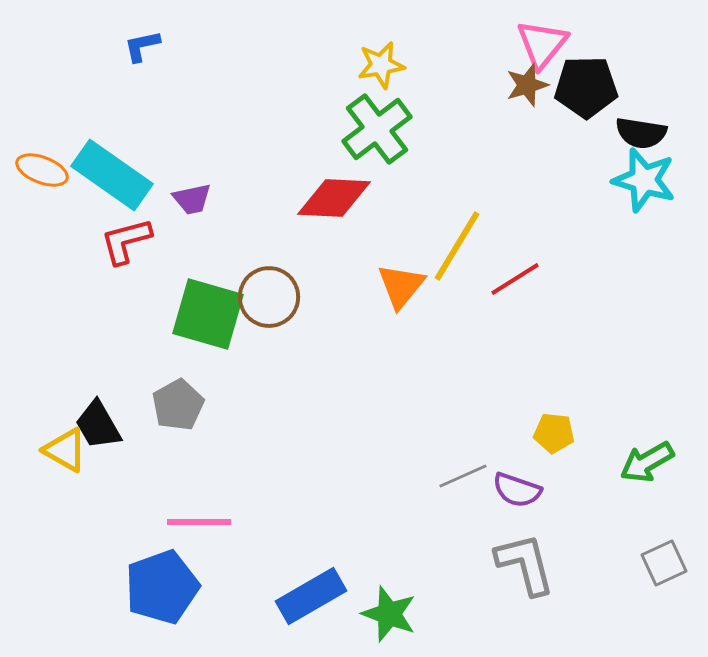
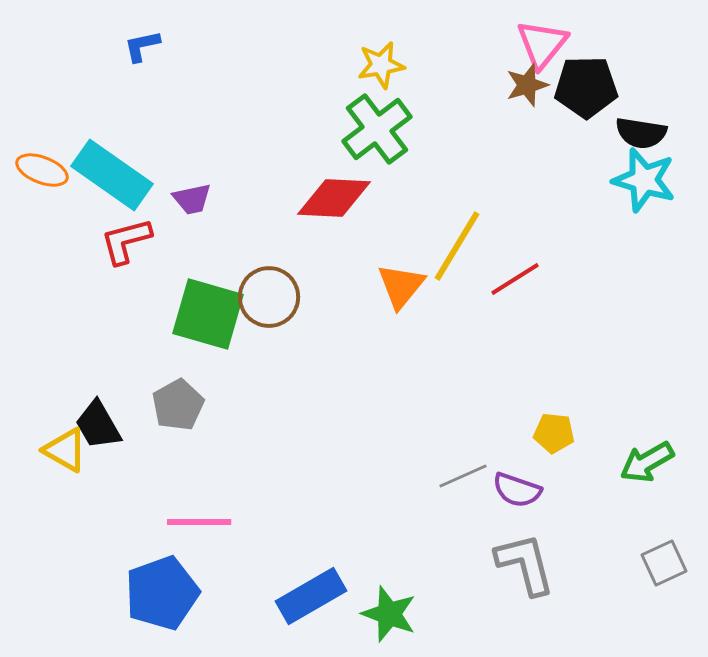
blue pentagon: moved 6 px down
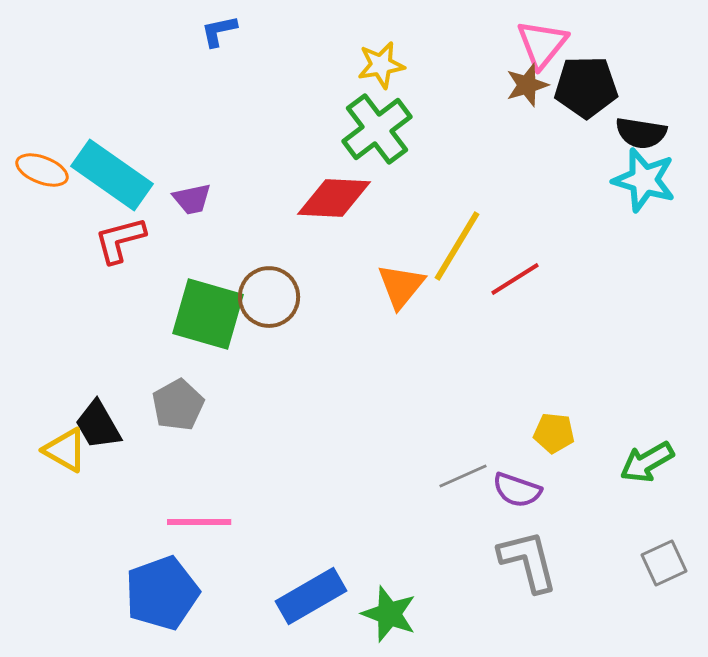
blue L-shape: moved 77 px right, 15 px up
red L-shape: moved 6 px left, 1 px up
gray L-shape: moved 3 px right, 3 px up
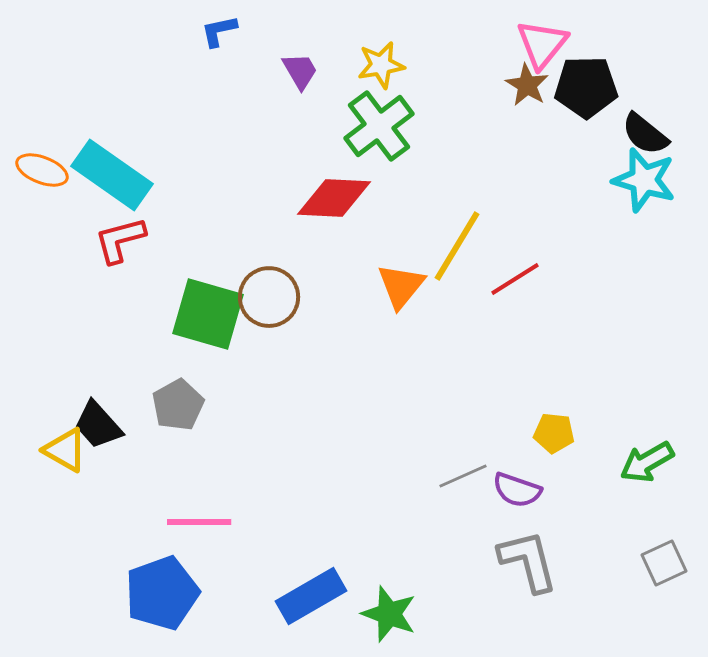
brown star: rotated 24 degrees counterclockwise
green cross: moved 2 px right, 3 px up
black semicircle: moved 4 px right, 1 px down; rotated 30 degrees clockwise
purple trapezoid: moved 108 px right, 128 px up; rotated 108 degrees counterclockwise
black trapezoid: rotated 12 degrees counterclockwise
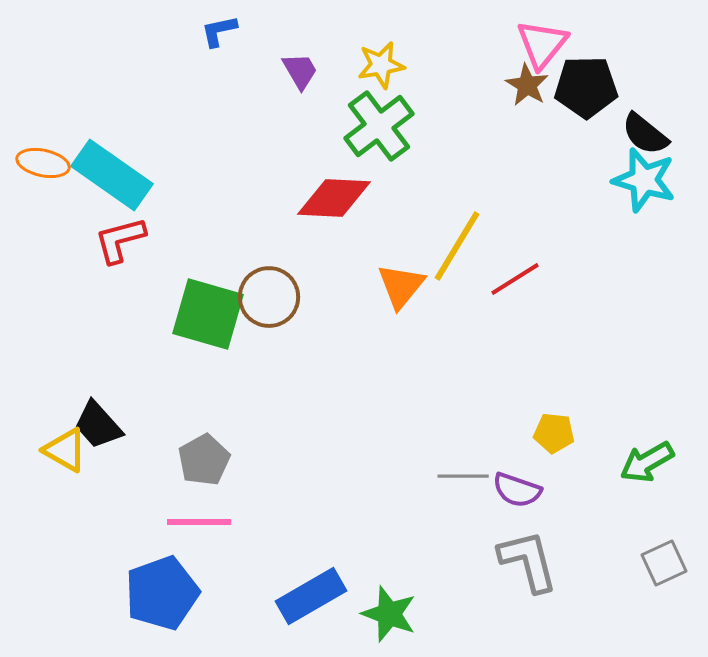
orange ellipse: moved 1 px right, 7 px up; rotated 9 degrees counterclockwise
gray pentagon: moved 26 px right, 55 px down
gray line: rotated 24 degrees clockwise
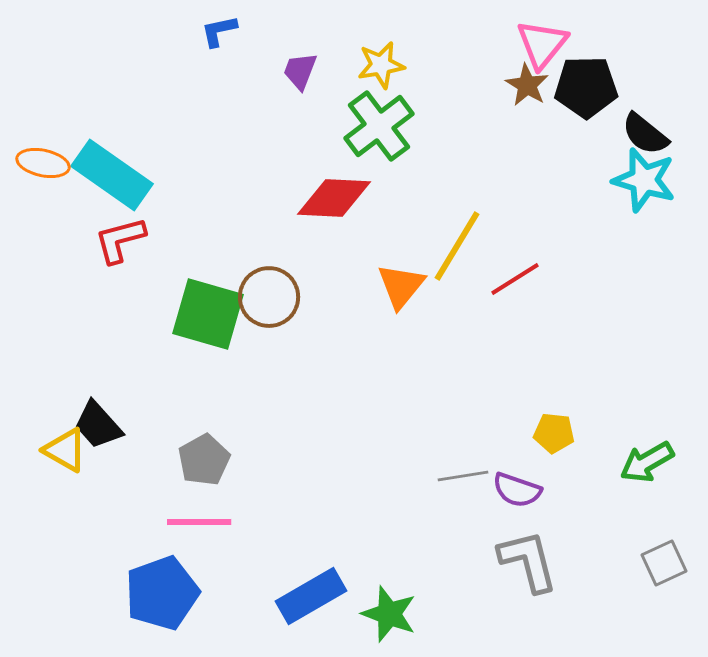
purple trapezoid: rotated 129 degrees counterclockwise
gray line: rotated 9 degrees counterclockwise
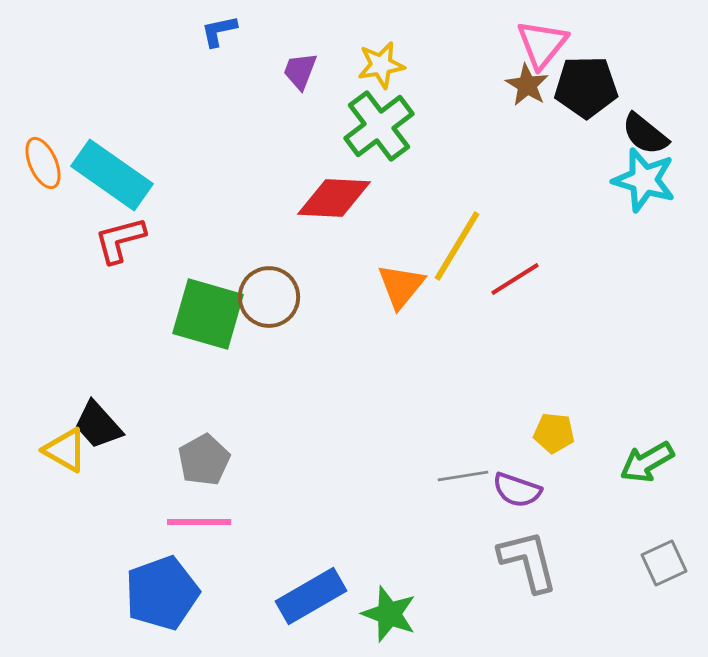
orange ellipse: rotated 54 degrees clockwise
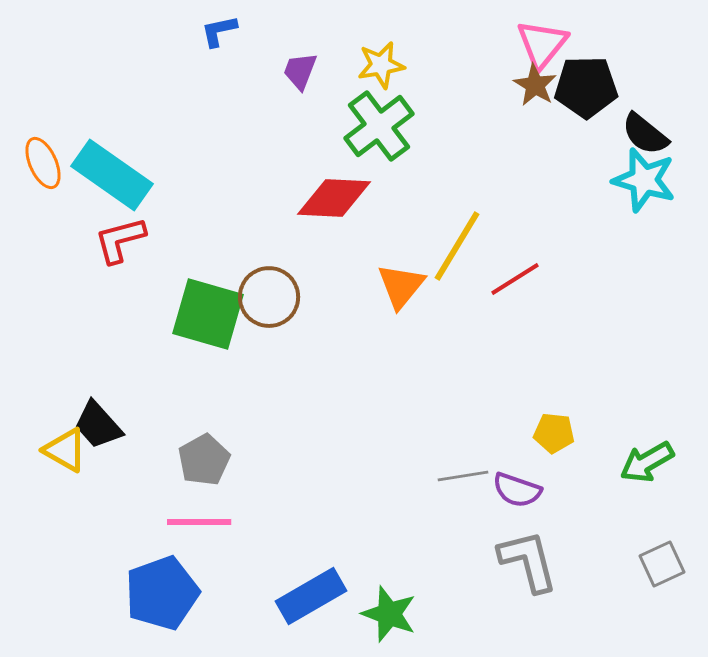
brown star: moved 8 px right
gray square: moved 2 px left, 1 px down
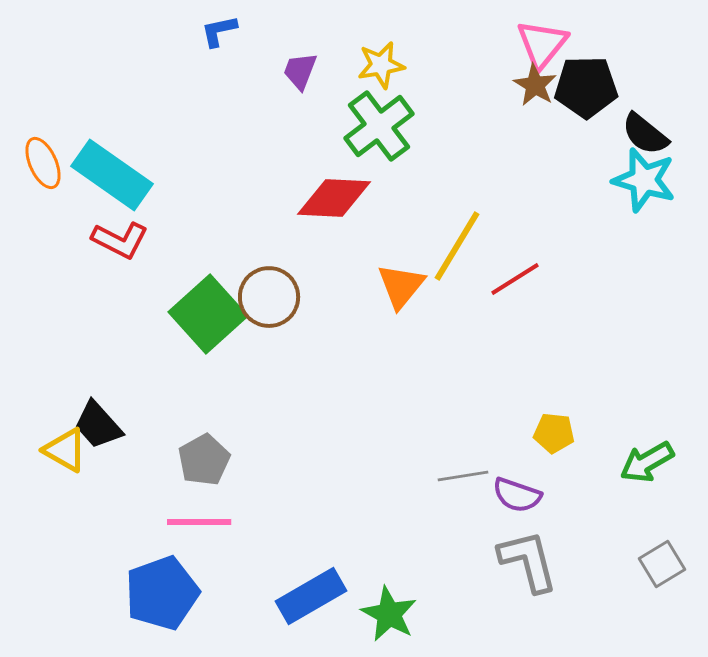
red L-shape: rotated 138 degrees counterclockwise
green square: rotated 32 degrees clockwise
purple semicircle: moved 5 px down
gray square: rotated 6 degrees counterclockwise
green star: rotated 8 degrees clockwise
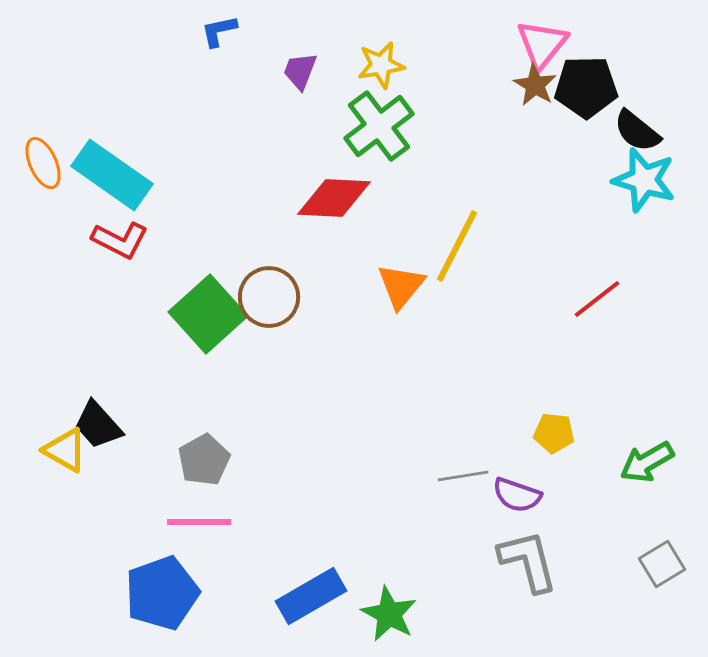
black semicircle: moved 8 px left, 3 px up
yellow line: rotated 4 degrees counterclockwise
red line: moved 82 px right, 20 px down; rotated 6 degrees counterclockwise
